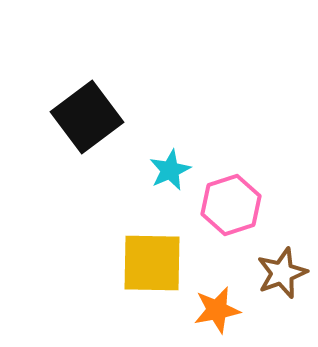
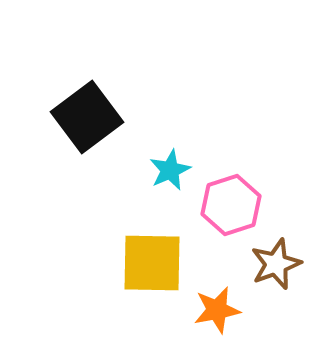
brown star: moved 6 px left, 9 px up
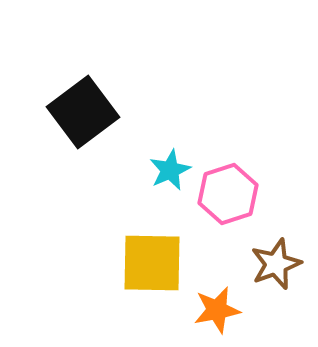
black square: moved 4 px left, 5 px up
pink hexagon: moved 3 px left, 11 px up
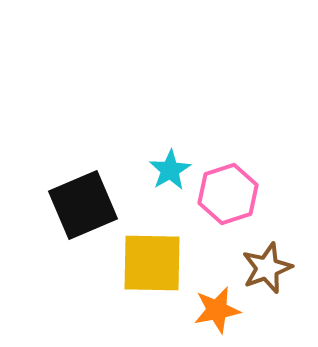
black square: moved 93 px down; rotated 14 degrees clockwise
cyan star: rotated 6 degrees counterclockwise
brown star: moved 9 px left, 4 px down
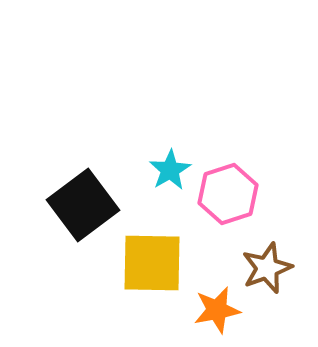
black square: rotated 14 degrees counterclockwise
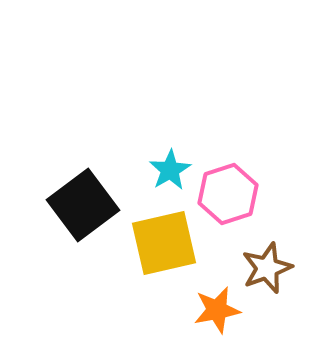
yellow square: moved 12 px right, 20 px up; rotated 14 degrees counterclockwise
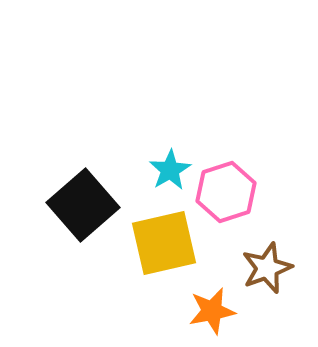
pink hexagon: moved 2 px left, 2 px up
black square: rotated 4 degrees counterclockwise
orange star: moved 5 px left, 1 px down
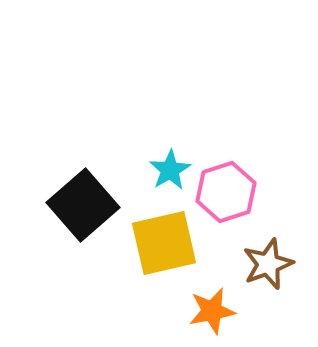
brown star: moved 1 px right, 4 px up
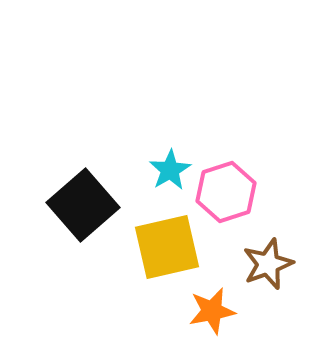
yellow square: moved 3 px right, 4 px down
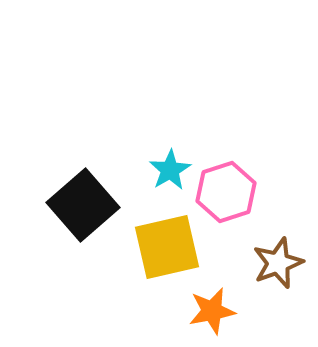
brown star: moved 10 px right, 1 px up
